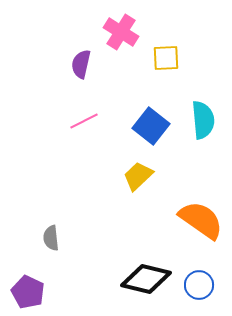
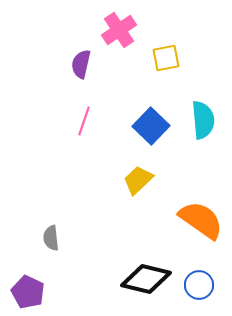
pink cross: moved 2 px left, 2 px up; rotated 24 degrees clockwise
yellow square: rotated 8 degrees counterclockwise
pink line: rotated 44 degrees counterclockwise
blue square: rotated 6 degrees clockwise
yellow trapezoid: moved 4 px down
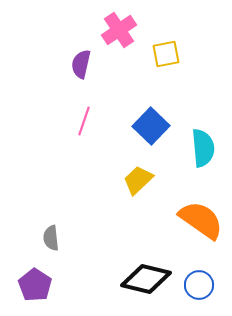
yellow square: moved 4 px up
cyan semicircle: moved 28 px down
purple pentagon: moved 7 px right, 7 px up; rotated 8 degrees clockwise
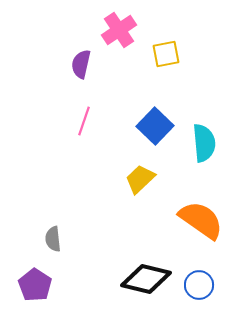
blue square: moved 4 px right
cyan semicircle: moved 1 px right, 5 px up
yellow trapezoid: moved 2 px right, 1 px up
gray semicircle: moved 2 px right, 1 px down
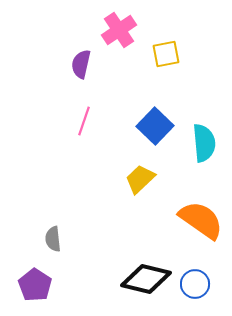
blue circle: moved 4 px left, 1 px up
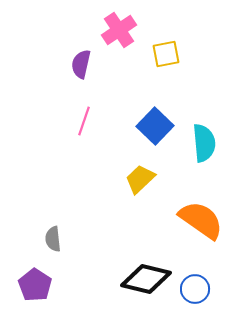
blue circle: moved 5 px down
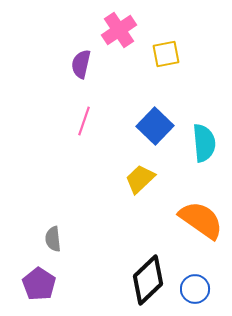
black diamond: moved 2 px right, 1 px down; rotated 57 degrees counterclockwise
purple pentagon: moved 4 px right, 1 px up
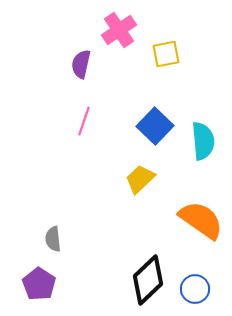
cyan semicircle: moved 1 px left, 2 px up
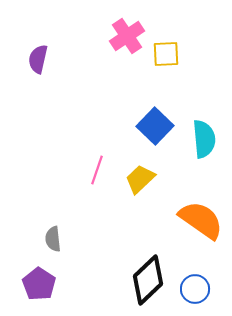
pink cross: moved 8 px right, 6 px down
yellow square: rotated 8 degrees clockwise
purple semicircle: moved 43 px left, 5 px up
pink line: moved 13 px right, 49 px down
cyan semicircle: moved 1 px right, 2 px up
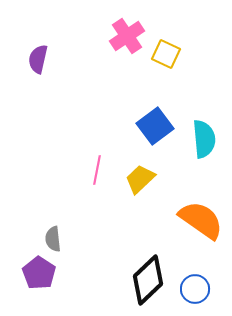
yellow square: rotated 28 degrees clockwise
blue square: rotated 9 degrees clockwise
pink line: rotated 8 degrees counterclockwise
purple pentagon: moved 11 px up
